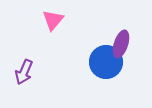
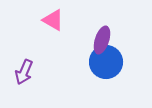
pink triangle: rotated 40 degrees counterclockwise
purple ellipse: moved 19 px left, 4 px up
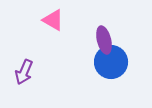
purple ellipse: moved 2 px right; rotated 32 degrees counterclockwise
blue circle: moved 5 px right
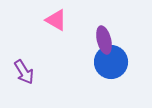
pink triangle: moved 3 px right
purple arrow: rotated 55 degrees counterclockwise
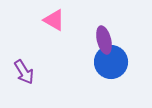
pink triangle: moved 2 px left
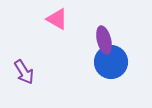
pink triangle: moved 3 px right, 1 px up
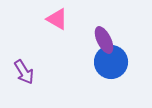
purple ellipse: rotated 12 degrees counterclockwise
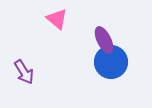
pink triangle: rotated 10 degrees clockwise
